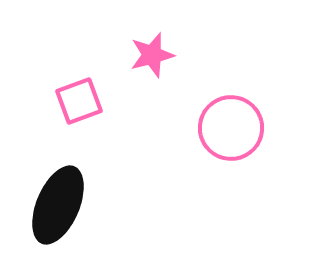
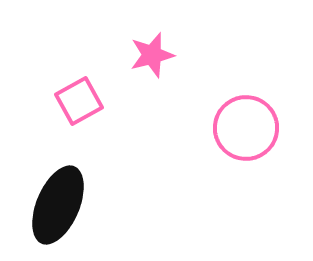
pink square: rotated 9 degrees counterclockwise
pink circle: moved 15 px right
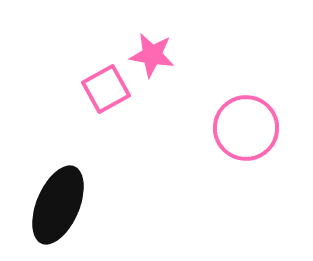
pink star: rotated 24 degrees clockwise
pink square: moved 27 px right, 12 px up
